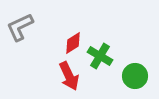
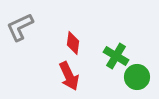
red diamond: rotated 50 degrees counterclockwise
green cross: moved 16 px right
green circle: moved 2 px right, 1 px down
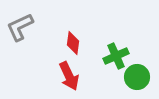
green cross: rotated 35 degrees clockwise
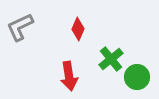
red diamond: moved 5 px right, 14 px up; rotated 15 degrees clockwise
green cross: moved 5 px left, 3 px down; rotated 15 degrees counterclockwise
red arrow: rotated 16 degrees clockwise
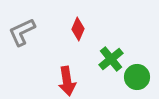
gray L-shape: moved 2 px right, 5 px down
red arrow: moved 2 px left, 5 px down
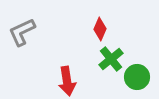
red diamond: moved 22 px right
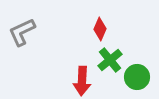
green cross: moved 1 px left, 1 px down
red arrow: moved 15 px right; rotated 12 degrees clockwise
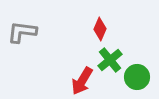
gray L-shape: rotated 32 degrees clockwise
red arrow: rotated 28 degrees clockwise
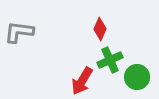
gray L-shape: moved 3 px left
green cross: rotated 15 degrees clockwise
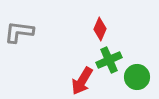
green cross: moved 1 px left
